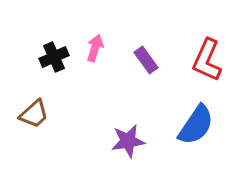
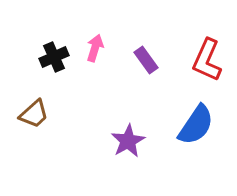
purple star: rotated 20 degrees counterclockwise
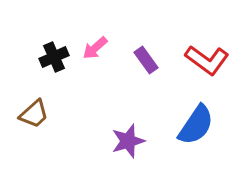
pink arrow: rotated 148 degrees counterclockwise
red L-shape: rotated 78 degrees counterclockwise
purple star: rotated 12 degrees clockwise
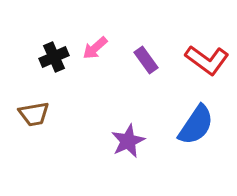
brown trapezoid: rotated 32 degrees clockwise
purple star: rotated 8 degrees counterclockwise
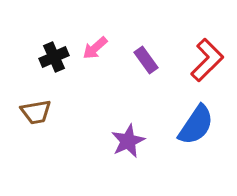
red L-shape: rotated 81 degrees counterclockwise
brown trapezoid: moved 2 px right, 2 px up
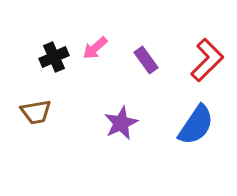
purple star: moved 7 px left, 18 px up
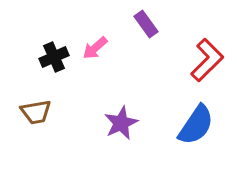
purple rectangle: moved 36 px up
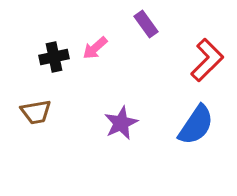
black cross: rotated 12 degrees clockwise
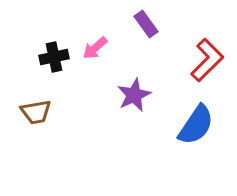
purple star: moved 13 px right, 28 px up
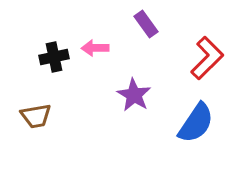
pink arrow: rotated 40 degrees clockwise
red L-shape: moved 2 px up
purple star: rotated 16 degrees counterclockwise
brown trapezoid: moved 4 px down
blue semicircle: moved 2 px up
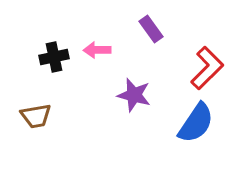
purple rectangle: moved 5 px right, 5 px down
pink arrow: moved 2 px right, 2 px down
red L-shape: moved 10 px down
purple star: rotated 16 degrees counterclockwise
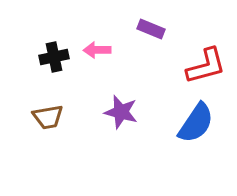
purple rectangle: rotated 32 degrees counterclockwise
red L-shape: moved 1 px left, 2 px up; rotated 30 degrees clockwise
purple star: moved 13 px left, 17 px down
brown trapezoid: moved 12 px right, 1 px down
